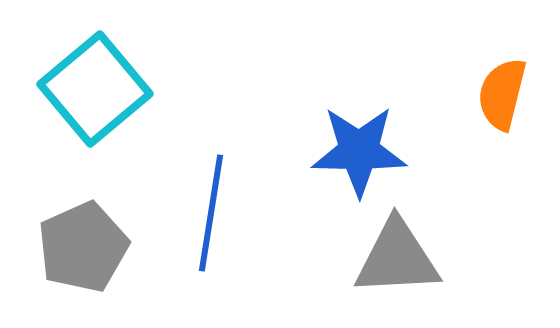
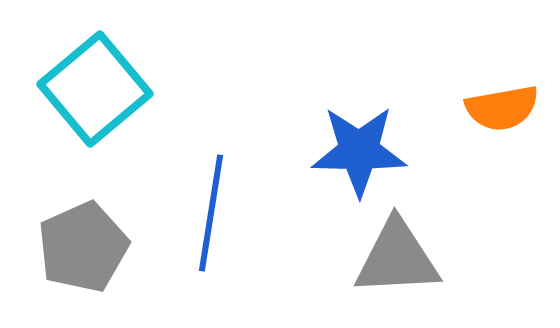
orange semicircle: moved 14 px down; rotated 114 degrees counterclockwise
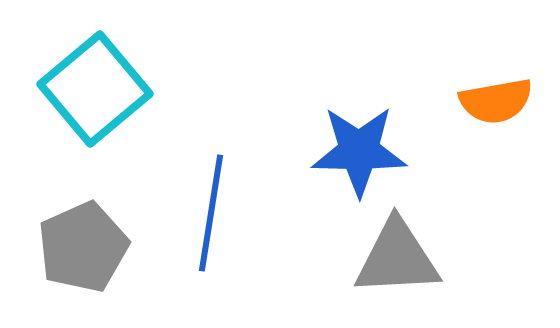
orange semicircle: moved 6 px left, 7 px up
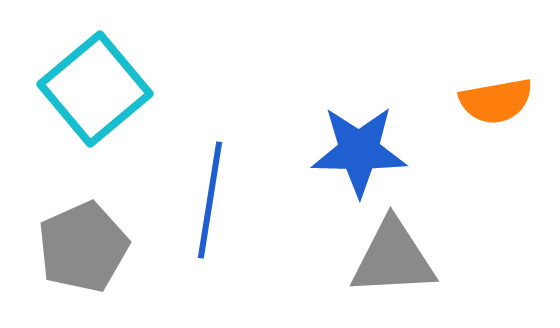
blue line: moved 1 px left, 13 px up
gray triangle: moved 4 px left
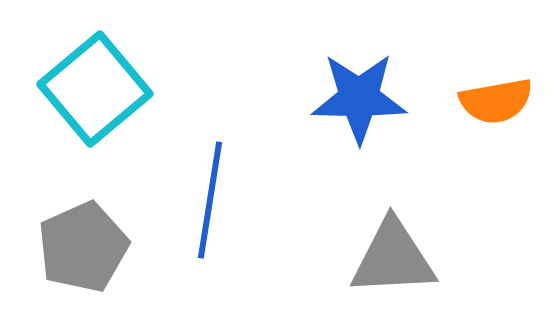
blue star: moved 53 px up
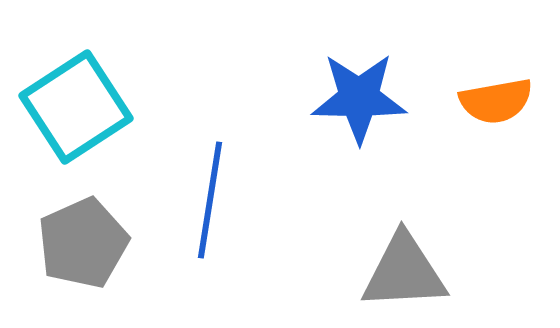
cyan square: moved 19 px left, 18 px down; rotated 7 degrees clockwise
gray pentagon: moved 4 px up
gray triangle: moved 11 px right, 14 px down
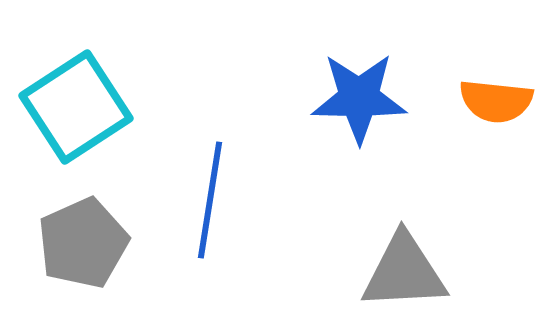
orange semicircle: rotated 16 degrees clockwise
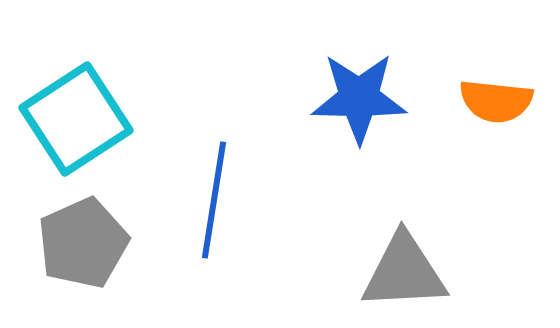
cyan square: moved 12 px down
blue line: moved 4 px right
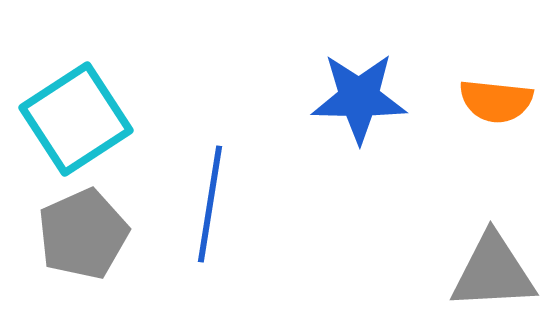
blue line: moved 4 px left, 4 px down
gray pentagon: moved 9 px up
gray triangle: moved 89 px right
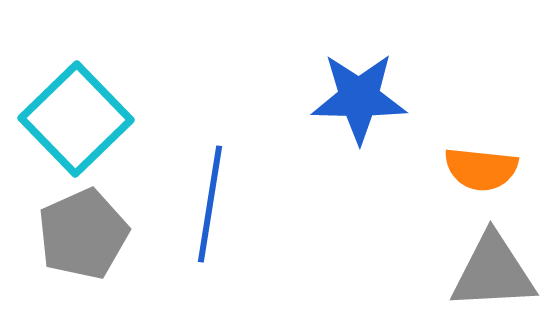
orange semicircle: moved 15 px left, 68 px down
cyan square: rotated 11 degrees counterclockwise
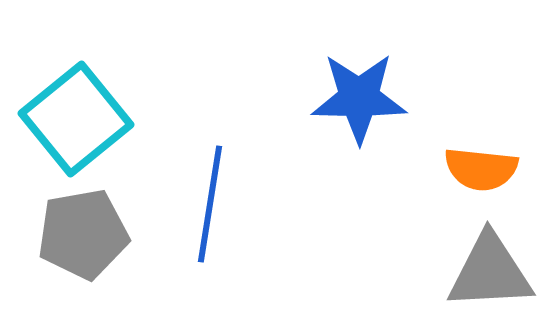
cyan square: rotated 5 degrees clockwise
gray pentagon: rotated 14 degrees clockwise
gray triangle: moved 3 px left
